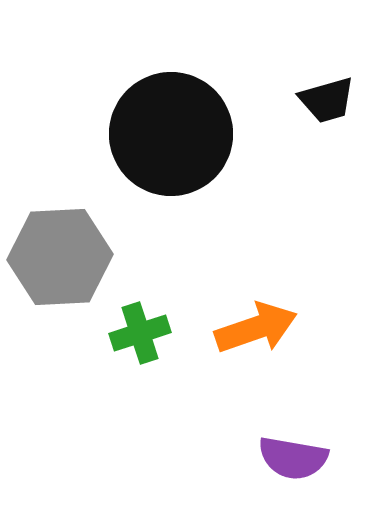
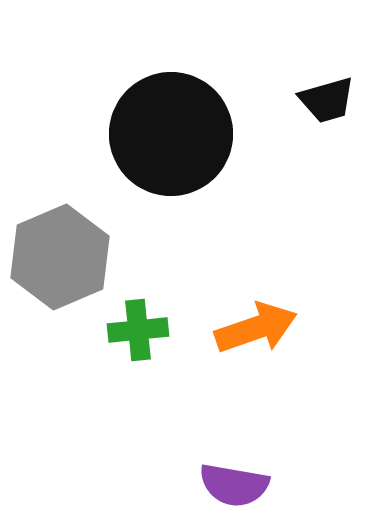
gray hexagon: rotated 20 degrees counterclockwise
green cross: moved 2 px left, 3 px up; rotated 12 degrees clockwise
purple semicircle: moved 59 px left, 27 px down
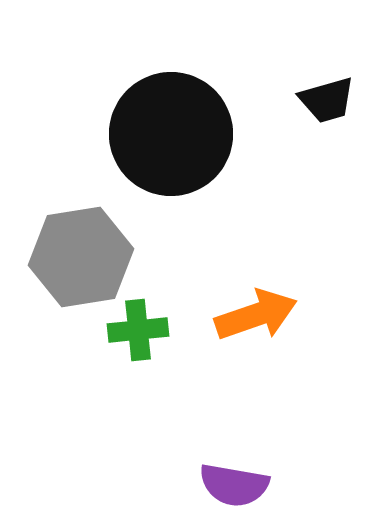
gray hexagon: moved 21 px right; rotated 14 degrees clockwise
orange arrow: moved 13 px up
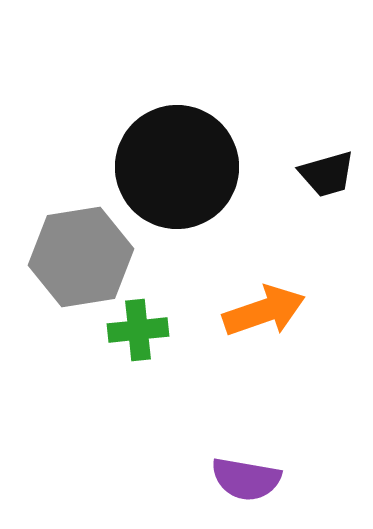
black trapezoid: moved 74 px down
black circle: moved 6 px right, 33 px down
orange arrow: moved 8 px right, 4 px up
purple semicircle: moved 12 px right, 6 px up
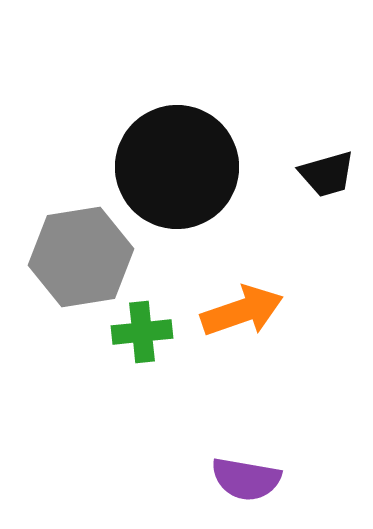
orange arrow: moved 22 px left
green cross: moved 4 px right, 2 px down
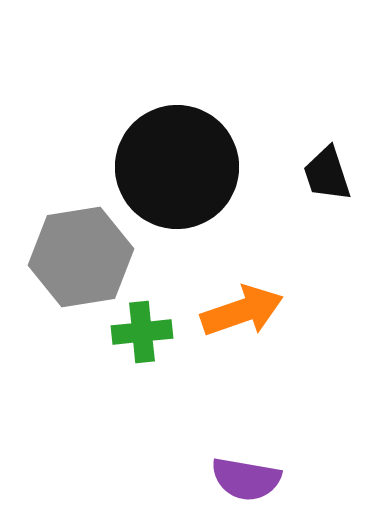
black trapezoid: rotated 88 degrees clockwise
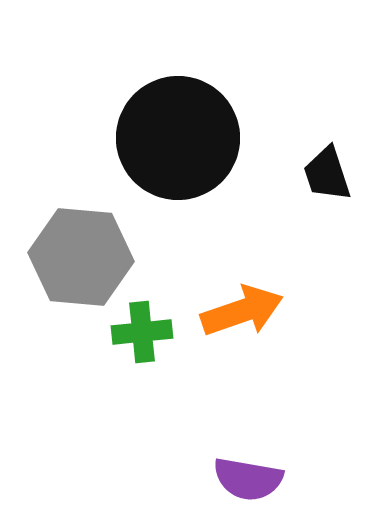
black circle: moved 1 px right, 29 px up
gray hexagon: rotated 14 degrees clockwise
purple semicircle: moved 2 px right
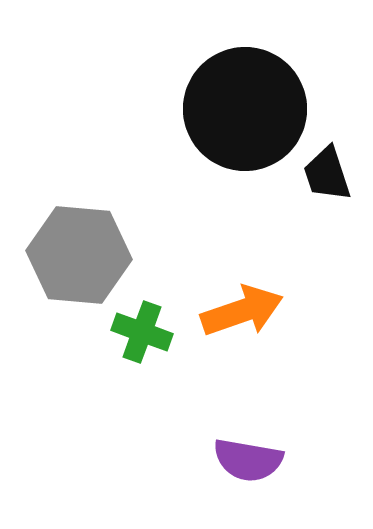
black circle: moved 67 px right, 29 px up
gray hexagon: moved 2 px left, 2 px up
green cross: rotated 26 degrees clockwise
purple semicircle: moved 19 px up
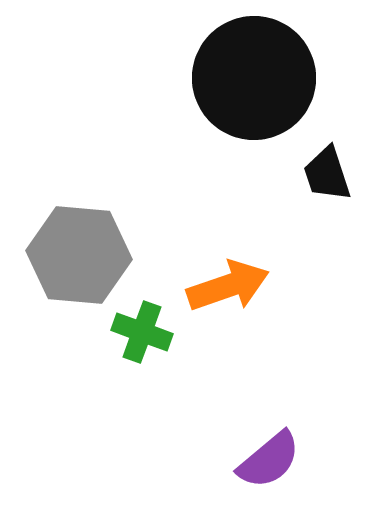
black circle: moved 9 px right, 31 px up
orange arrow: moved 14 px left, 25 px up
purple semicircle: moved 21 px right; rotated 50 degrees counterclockwise
